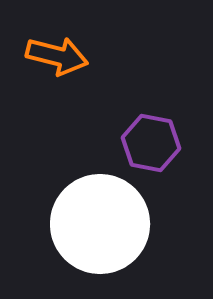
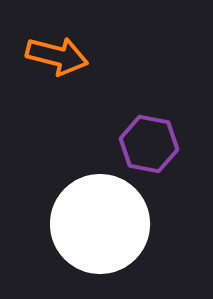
purple hexagon: moved 2 px left, 1 px down
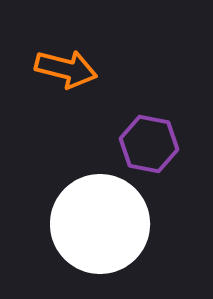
orange arrow: moved 9 px right, 13 px down
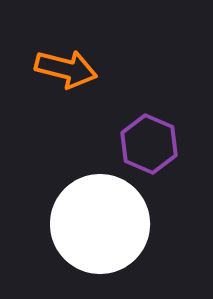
purple hexagon: rotated 12 degrees clockwise
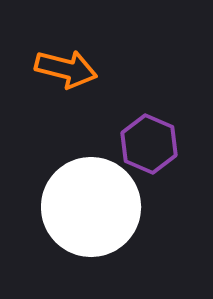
white circle: moved 9 px left, 17 px up
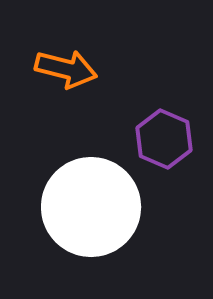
purple hexagon: moved 15 px right, 5 px up
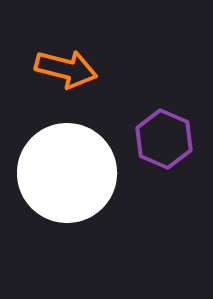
white circle: moved 24 px left, 34 px up
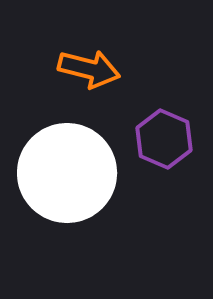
orange arrow: moved 23 px right
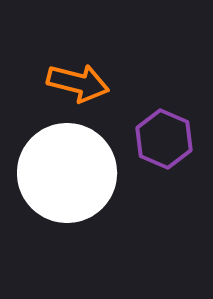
orange arrow: moved 11 px left, 14 px down
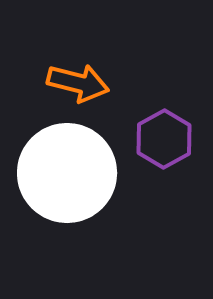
purple hexagon: rotated 8 degrees clockwise
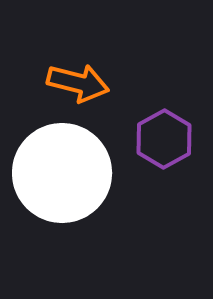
white circle: moved 5 px left
